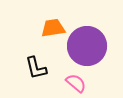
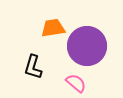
black L-shape: moved 3 px left, 1 px up; rotated 30 degrees clockwise
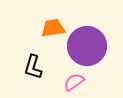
pink semicircle: moved 2 px left, 1 px up; rotated 75 degrees counterclockwise
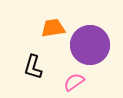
purple circle: moved 3 px right, 1 px up
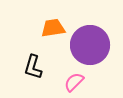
pink semicircle: rotated 10 degrees counterclockwise
